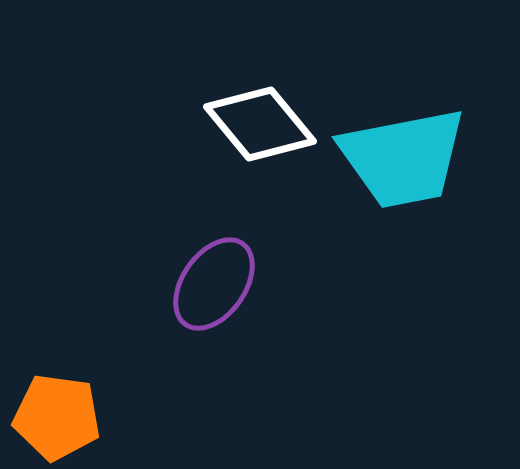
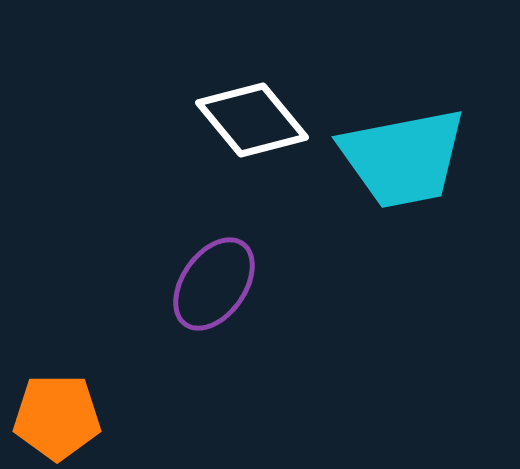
white diamond: moved 8 px left, 4 px up
orange pentagon: rotated 8 degrees counterclockwise
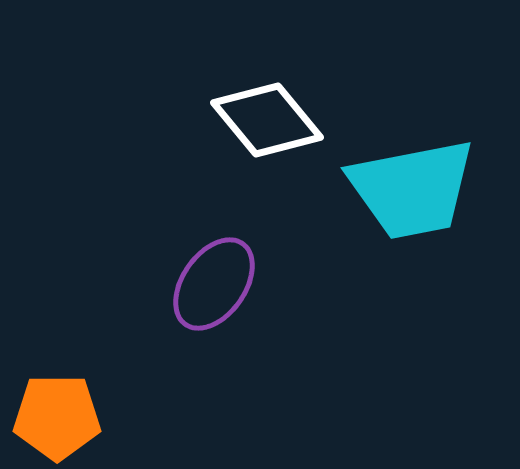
white diamond: moved 15 px right
cyan trapezoid: moved 9 px right, 31 px down
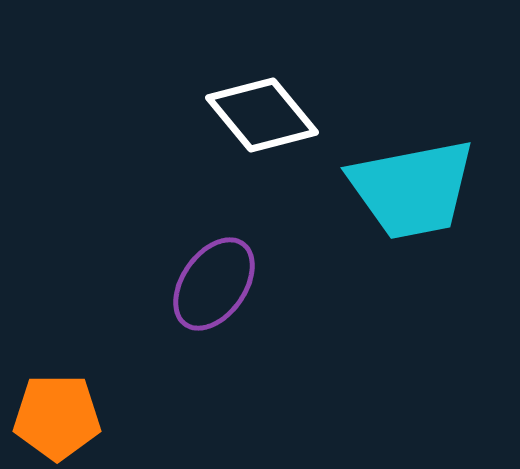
white diamond: moved 5 px left, 5 px up
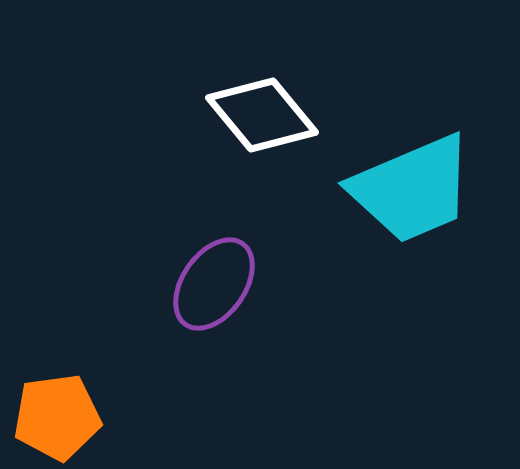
cyan trapezoid: rotated 12 degrees counterclockwise
orange pentagon: rotated 8 degrees counterclockwise
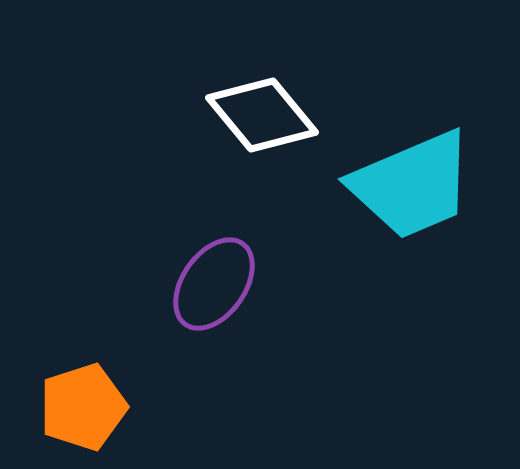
cyan trapezoid: moved 4 px up
orange pentagon: moved 26 px right, 10 px up; rotated 10 degrees counterclockwise
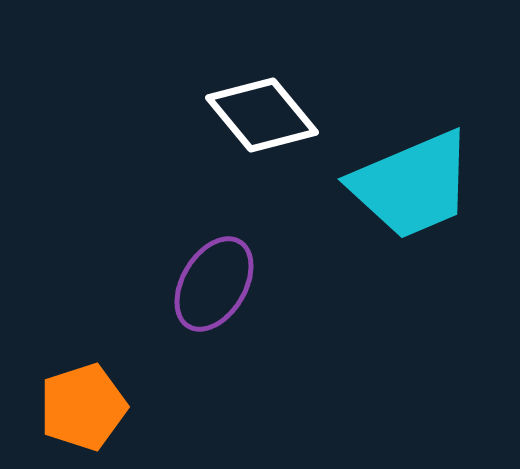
purple ellipse: rotated 4 degrees counterclockwise
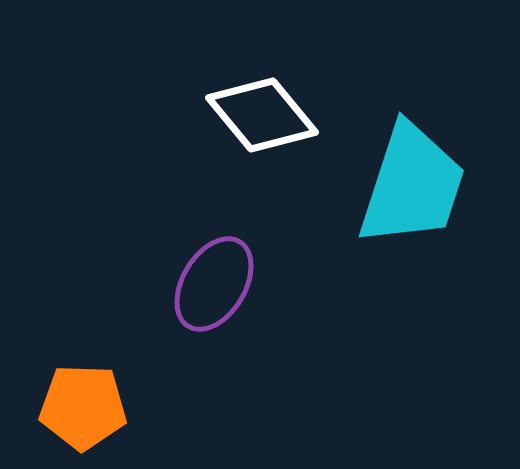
cyan trapezoid: rotated 49 degrees counterclockwise
orange pentagon: rotated 20 degrees clockwise
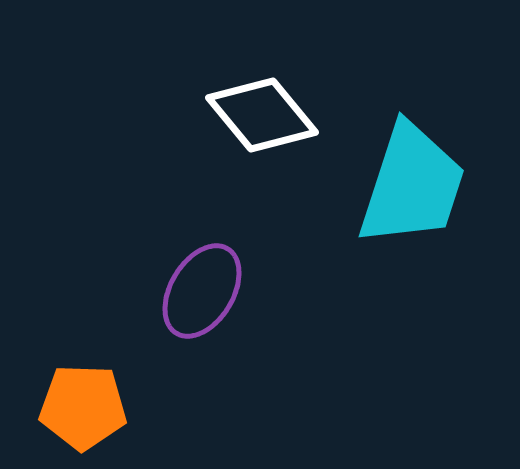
purple ellipse: moved 12 px left, 7 px down
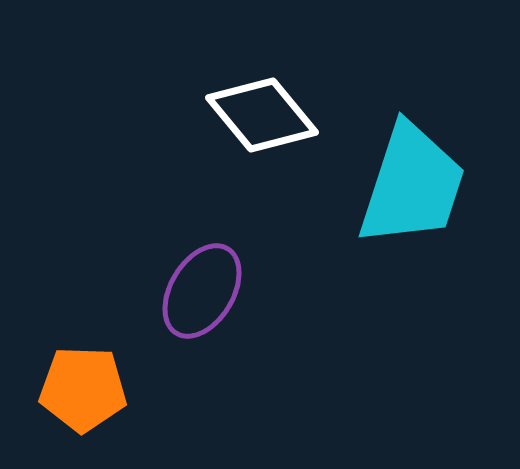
orange pentagon: moved 18 px up
